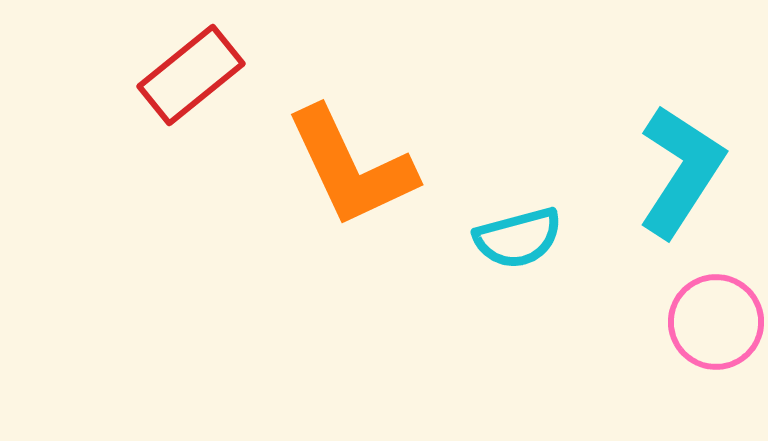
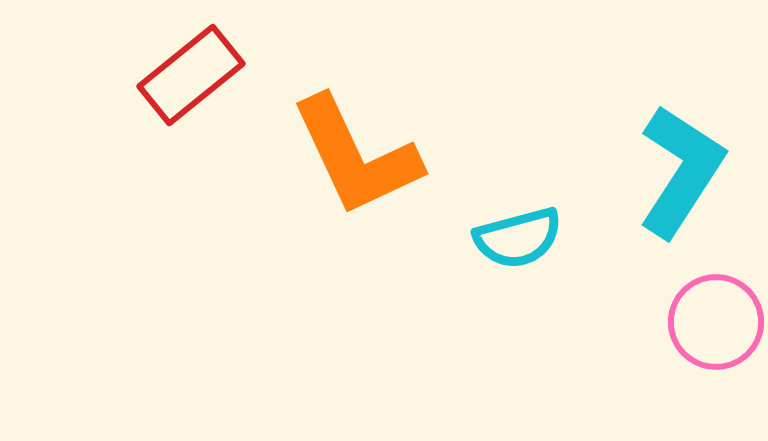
orange L-shape: moved 5 px right, 11 px up
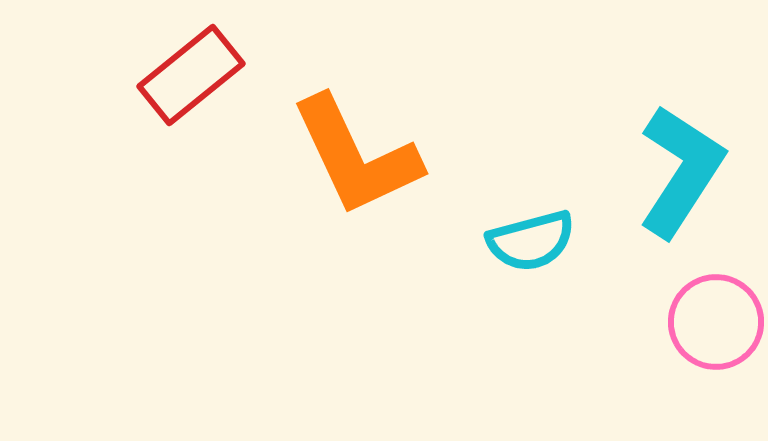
cyan semicircle: moved 13 px right, 3 px down
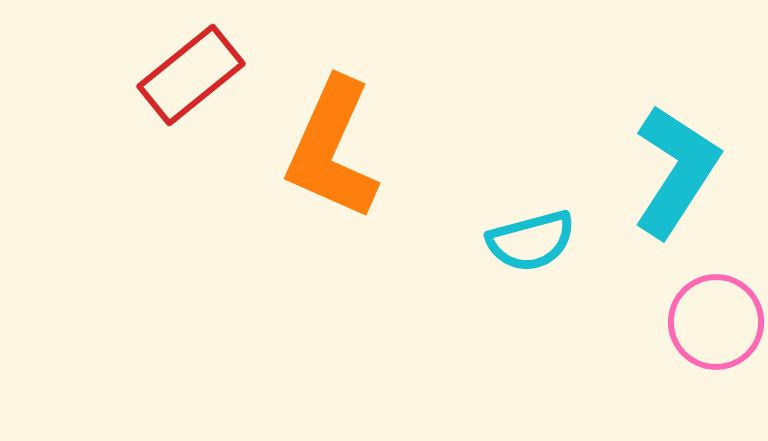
orange L-shape: moved 24 px left, 7 px up; rotated 49 degrees clockwise
cyan L-shape: moved 5 px left
